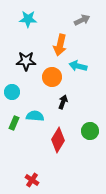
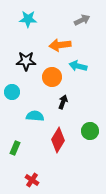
orange arrow: rotated 70 degrees clockwise
green rectangle: moved 1 px right, 25 px down
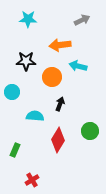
black arrow: moved 3 px left, 2 px down
green rectangle: moved 2 px down
red cross: rotated 24 degrees clockwise
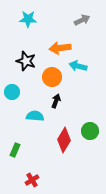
orange arrow: moved 3 px down
black star: rotated 18 degrees clockwise
black arrow: moved 4 px left, 3 px up
red diamond: moved 6 px right
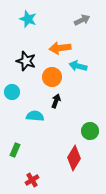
cyan star: rotated 18 degrees clockwise
red diamond: moved 10 px right, 18 px down
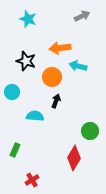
gray arrow: moved 4 px up
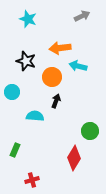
red cross: rotated 16 degrees clockwise
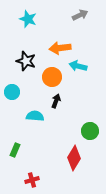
gray arrow: moved 2 px left, 1 px up
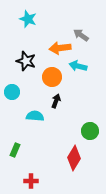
gray arrow: moved 1 px right, 20 px down; rotated 119 degrees counterclockwise
red cross: moved 1 px left, 1 px down; rotated 16 degrees clockwise
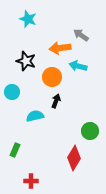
cyan semicircle: rotated 18 degrees counterclockwise
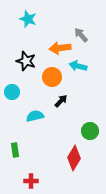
gray arrow: rotated 14 degrees clockwise
black arrow: moved 5 px right; rotated 24 degrees clockwise
green rectangle: rotated 32 degrees counterclockwise
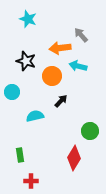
orange circle: moved 1 px up
green rectangle: moved 5 px right, 5 px down
